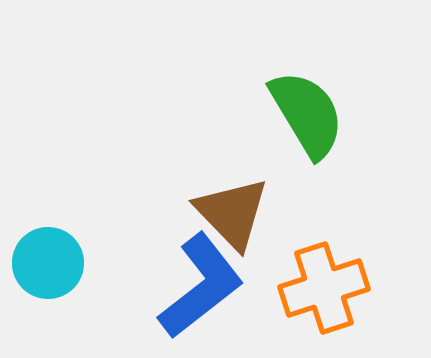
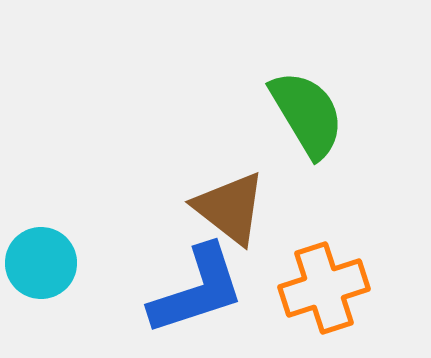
brown triangle: moved 2 px left, 5 px up; rotated 8 degrees counterclockwise
cyan circle: moved 7 px left
blue L-shape: moved 4 px left, 4 px down; rotated 20 degrees clockwise
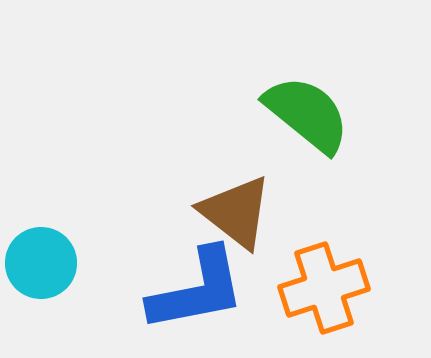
green semicircle: rotated 20 degrees counterclockwise
brown triangle: moved 6 px right, 4 px down
blue L-shape: rotated 7 degrees clockwise
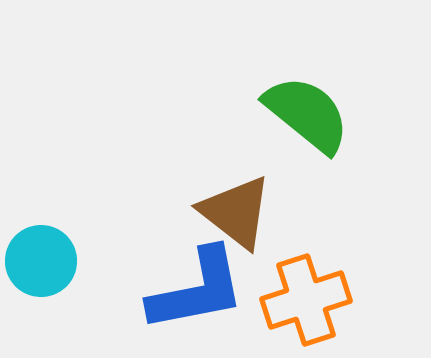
cyan circle: moved 2 px up
orange cross: moved 18 px left, 12 px down
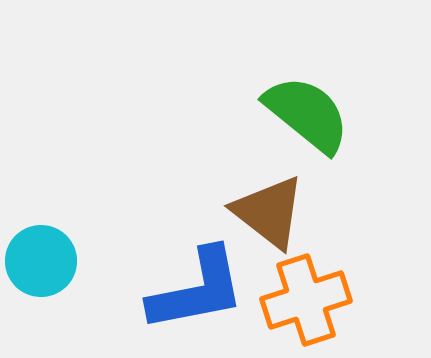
brown triangle: moved 33 px right
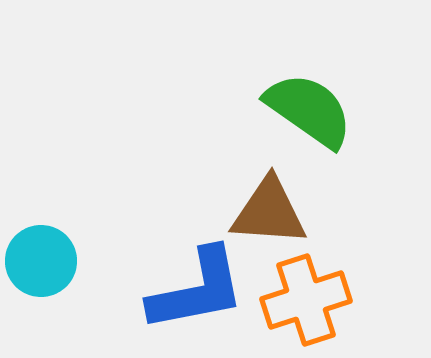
green semicircle: moved 2 px right, 4 px up; rotated 4 degrees counterclockwise
brown triangle: rotated 34 degrees counterclockwise
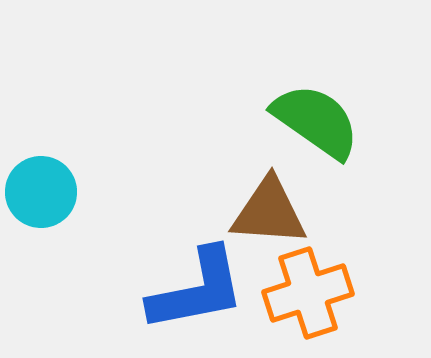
green semicircle: moved 7 px right, 11 px down
cyan circle: moved 69 px up
orange cross: moved 2 px right, 7 px up
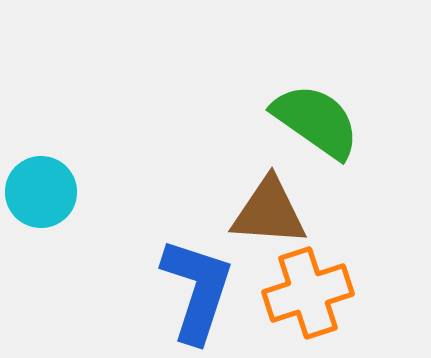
blue L-shape: rotated 61 degrees counterclockwise
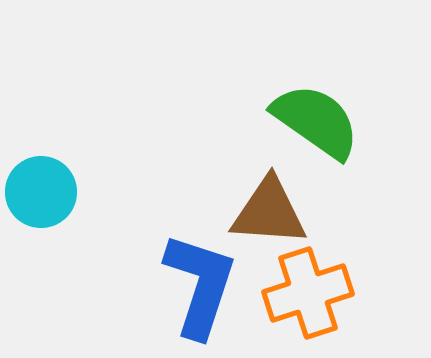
blue L-shape: moved 3 px right, 5 px up
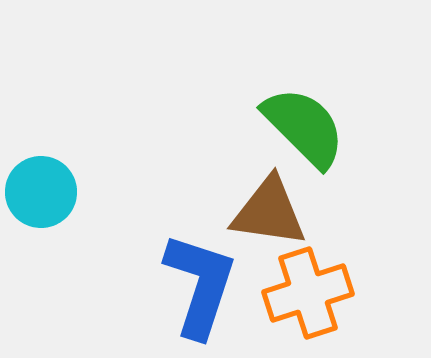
green semicircle: moved 12 px left, 6 px down; rotated 10 degrees clockwise
brown triangle: rotated 4 degrees clockwise
